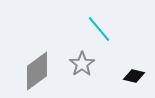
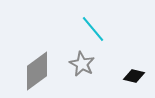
cyan line: moved 6 px left
gray star: rotated 10 degrees counterclockwise
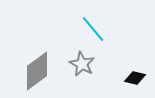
black diamond: moved 1 px right, 2 px down
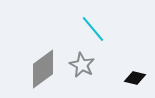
gray star: moved 1 px down
gray diamond: moved 6 px right, 2 px up
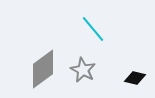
gray star: moved 1 px right, 5 px down
